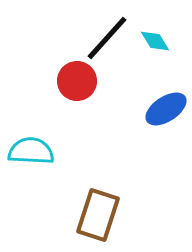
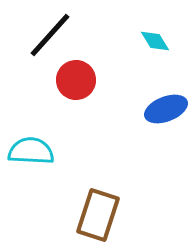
black line: moved 57 px left, 3 px up
red circle: moved 1 px left, 1 px up
blue ellipse: rotated 12 degrees clockwise
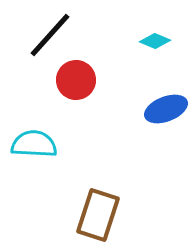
cyan diamond: rotated 36 degrees counterclockwise
cyan semicircle: moved 3 px right, 7 px up
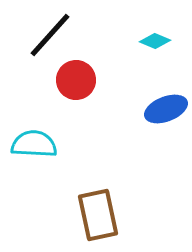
brown rectangle: rotated 30 degrees counterclockwise
